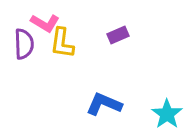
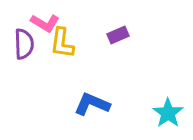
blue L-shape: moved 12 px left
cyan star: moved 1 px right, 1 px up
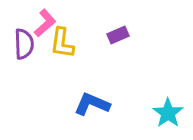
pink L-shape: rotated 72 degrees counterclockwise
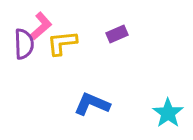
pink L-shape: moved 4 px left, 3 px down
purple rectangle: moved 1 px left, 1 px up
yellow L-shape: rotated 76 degrees clockwise
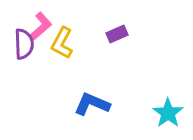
yellow L-shape: rotated 56 degrees counterclockwise
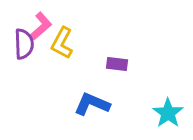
purple rectangle: moved 30 px down; rotated 30 degrees clockwise
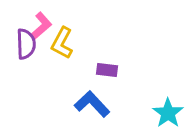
purple semicircle: moved 2 px right
purple rectangle: moved 10 px left, 6 px down
blue L-shape: rotated 24 degrees clockwise
